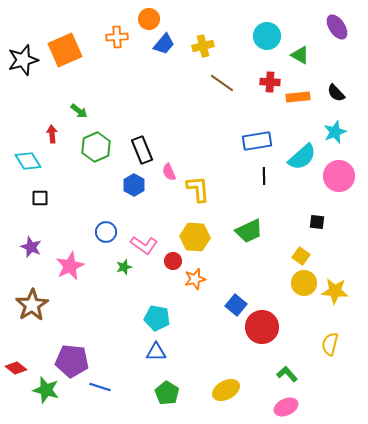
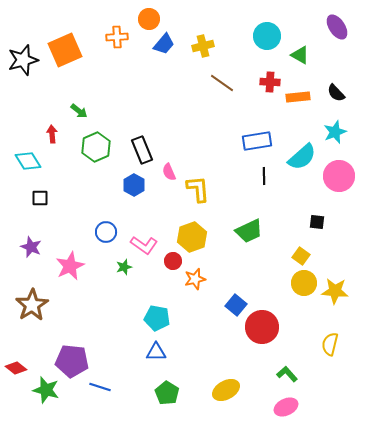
yellow hexagon at (195, 237): moved 3 px left; rotated 24 degrees counterclockwise
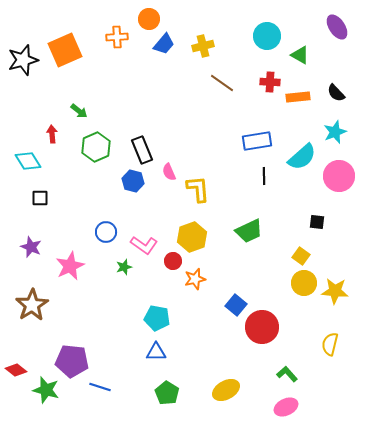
blue hexagon at (134, 185): moved 1 px left, 4 px up; rotated 15 degrees counterclockwise
red diamond at (16, 368): moved 2 px down
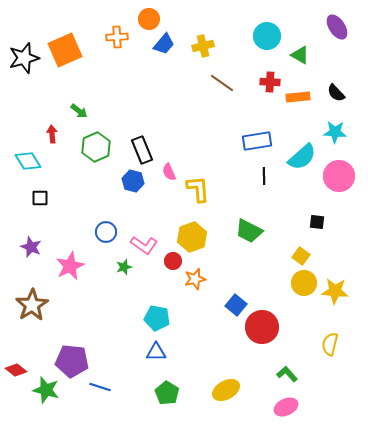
black star at (23, 60): moved 1 px right, 2 px up
cyan star at (335, 132): rotated 25 degrees clockwise
green trapezoid at (249, 231): rotated 52 degrees clockwise
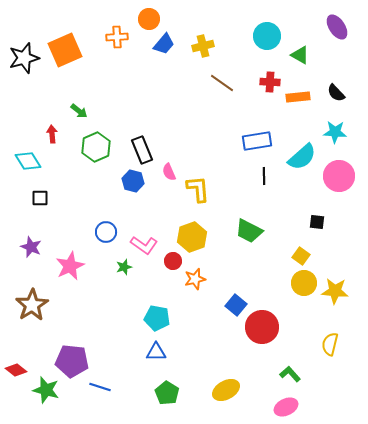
green L-shape at (287, 374): moved 3 px right
